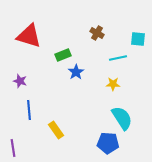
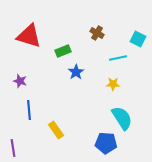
cyan square: rotated 21 degrees clockwise
green rectangle: moved 4 px up
blue pentagon: moved 2 px left
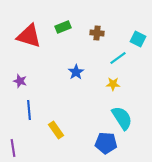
brown cross: rotated 24 degrees counterclockwise
green rectangle: moved 24 px up
cyan line: rotated 24 degrees counterclockwise
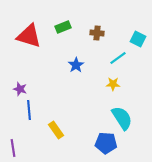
blue star: moved 7 px up
purple star: moved 8 px down
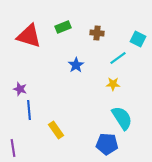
blue pentagon: moved 1 px right, 1 px down
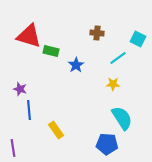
green rectangle: moved 12 px left, 24 px down; rotated 35 degrees clockwise
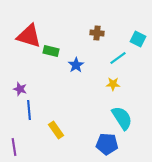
purple line: moved 1 px right, 1 px up
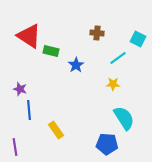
red triangle: rotated 16 degrees clockwise
cyan semicircle: moved 2 px right
purple line: moved 1 px right
